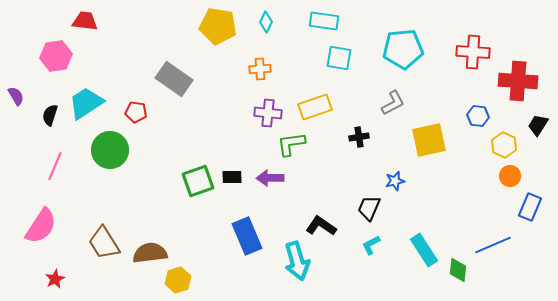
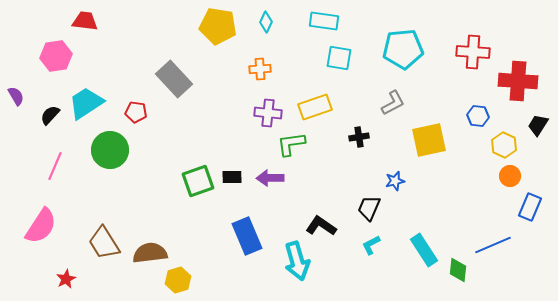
gray rectangle at (174, 79): rotated 12 degrees clockwise
black semicircle at (50, 115): rotated 25 degrees clockwise
red star at (55, 279): moved 11 px right
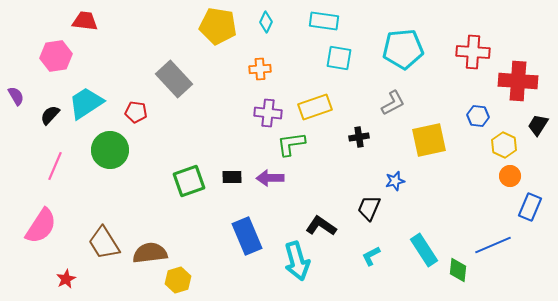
green square at (198, 181): moved 9 px left
cyan L-shape at (371, 245): moved 11 px down
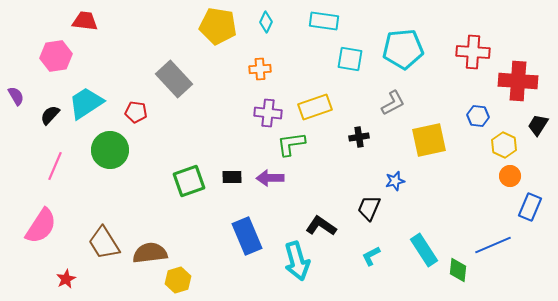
cyan square at (339, 58): moved 11 px right, 1 px down
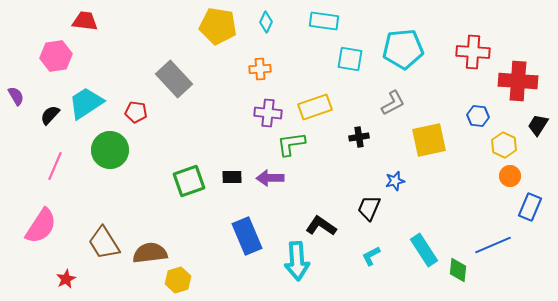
cyan arrow at (297, 261): rotated 12 degrees clockwise
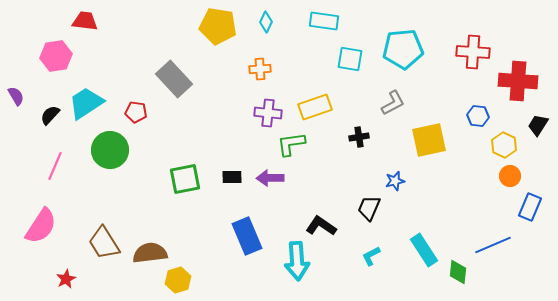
green square at (189, 181): moved 4 px left, 2 px up; rotated 8 degrees clockwise
green diamond at (458, 270): moved 2 px down
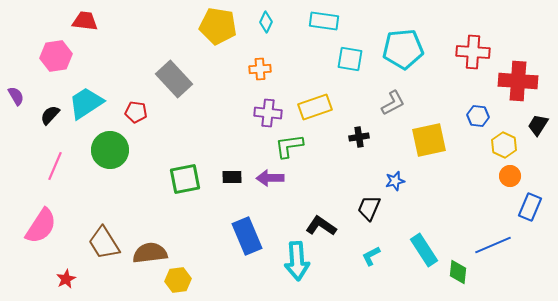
green L-shape at (291, 144): moved 2 px left, 2 px down
yellow hexagon at (178, 280): rotated 10 degrees clockwise
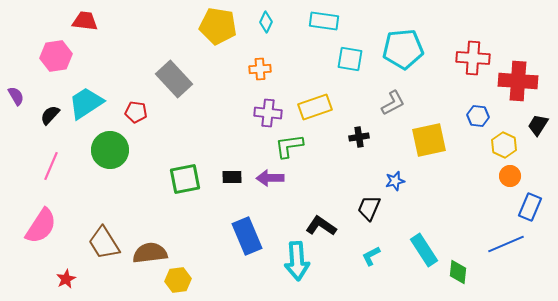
red cross at (473, 52): moved 6 px down
pink line at (55, 166): moved 4 px left
blue line at (493, 245): moved 13 px right, 1 px up
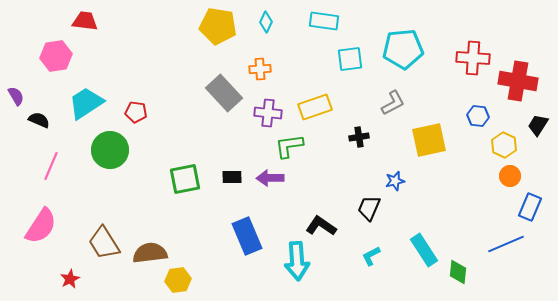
cyan square at (350, 59): rotated 16 degrees counterclockwise
gray rectangle at (174, 79): moved 50 px right, 14 px down
red cross at (518, 81): rotated 6 degrees clockwise
black semicircle at (50, 115): moved 11 px left, 5 px down; rotated 70 degrees clockwise
red star at (66, 279): moved 4 px right
